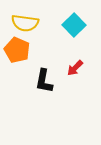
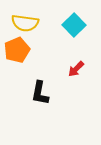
orange pentagon: rotated 25 degrees clockwise
red arrow: moved 1 px right, 1 px down
black L-shape: moved 4 px left, 12 px down
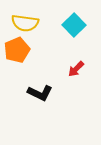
black L-shape: rotated 75 degrees counterclockwise
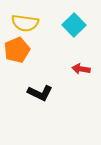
red arrow: moved 5 px right; rotated 54 degrees clockwise
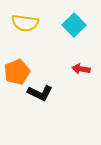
orange pentagon: moved 22 px down
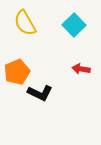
yellow semicircle: rotated 52 degrees clockwise
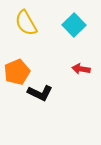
yellow semicircle: moved 1 px right
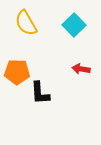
orange pentagon: rotated 25 degrees clockwise
black L-shape: rotated 60 degrees clockwise
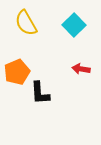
orange pentagon: rotated 25 degrees counterclockwise
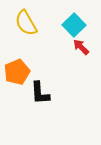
red arrow: moved 22 px up; rotated 36 degrees clockwise
